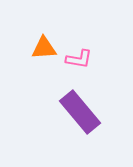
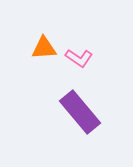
pink L-shape: moved 1 px up; rotated 24 degrees clockwise
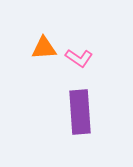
purple rectangle: rotated 36 degrees clockwise
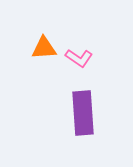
purple rectangle: moved 3 px right, 1 px down
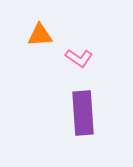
orange triangle: moved 4 px left, 13 px up
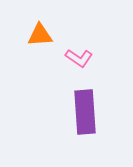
purple rectangle: moved 2 px right, 1 px up
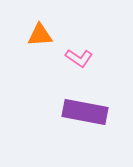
purple rectangle: rotated 75 degrees counterclockwise
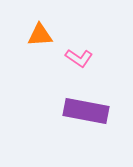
purple rectangle: moved 1 px right, 1 px up
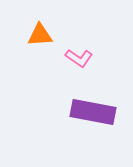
purple rectangle: moved 7 px right, 1 px down
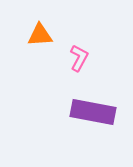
pink L-shape: rotated 96 degrees counterclockwise
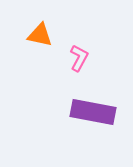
orange triangle: rotated 16 degrees clockwise
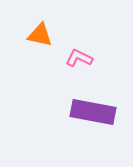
pink L-shape: rotated 92 degrees counterclockwise
